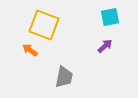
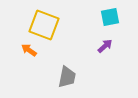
orange arrow: moved 1 px left
gray trapezoid: moved 3 px right
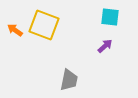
cyan square: rotated 18 degrees clockwise
orange arrow: moved 14 px left, 20 px up
gray trapezoid: moved 2 px right, 3 px down
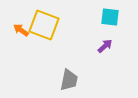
orange arrow: moved 6 px right
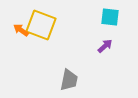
yellow square: moved 3 px left
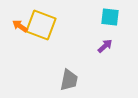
orange arrow: moved 1 px left, 4 px up
